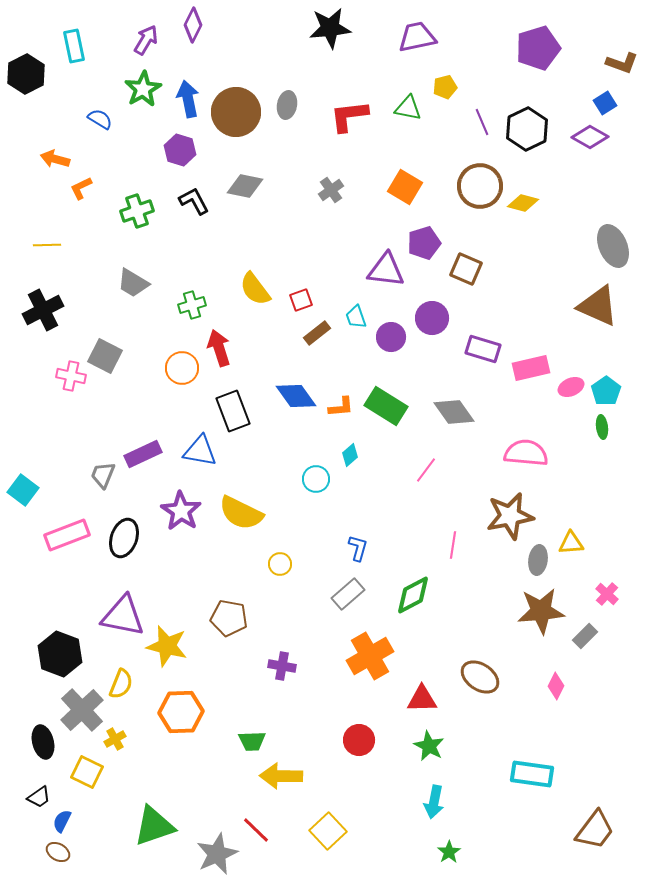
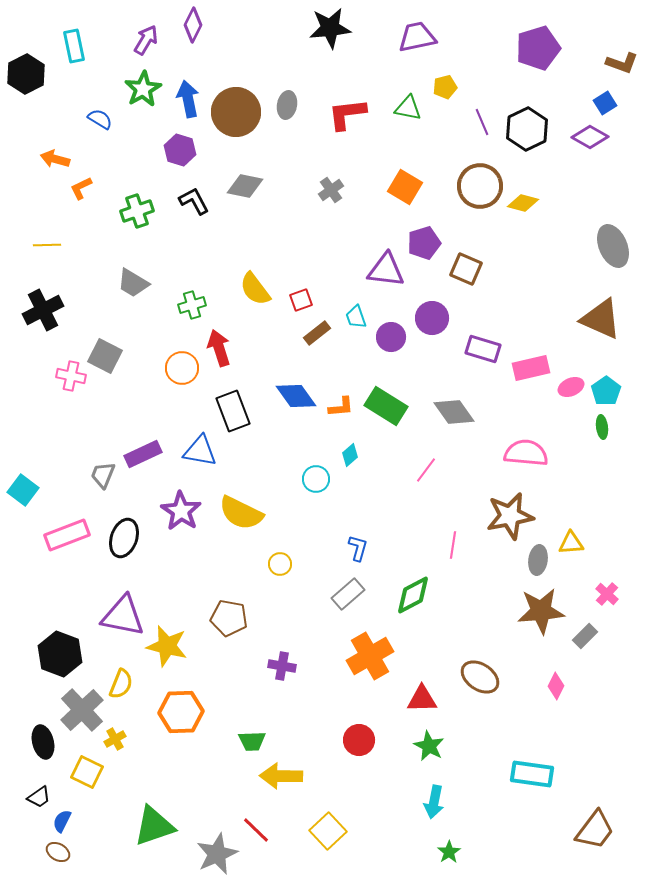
red L-shape at (349, 116): moved 2 px left, 2 px up
brown triangle at (598, 306): moved 3 px right, 13 px down
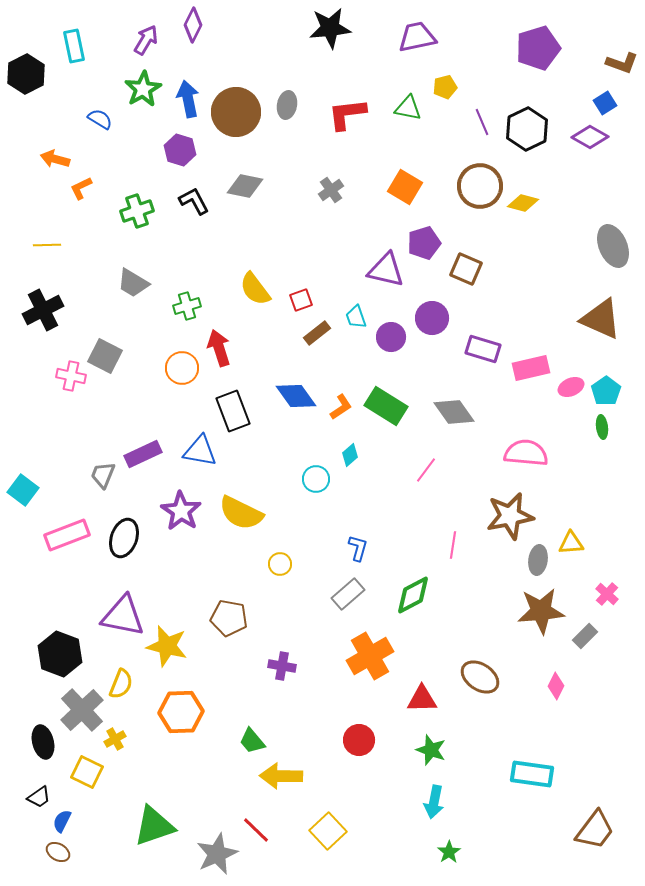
purple triangle at (386, 270): rotated 6 degrees clockwise
green cross at (192, 305): moved 5 px left, 1 px down
orange L-shape at (341, 407): rotated 28 degrees counterclockwise
green trapezoid at (252, 741): rotated 52 degrees clockwise
green star at (429, 746): moved 2 px right, 4 px down; rotated 8 degrees counterclockwise
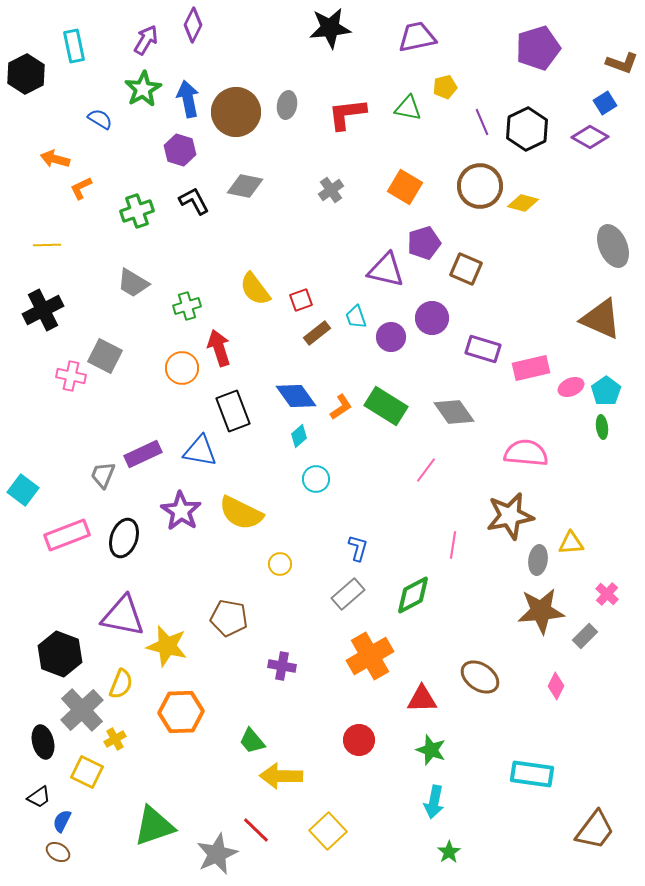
cyan diamond at (350, 455): moved 51 px left, 19 px up
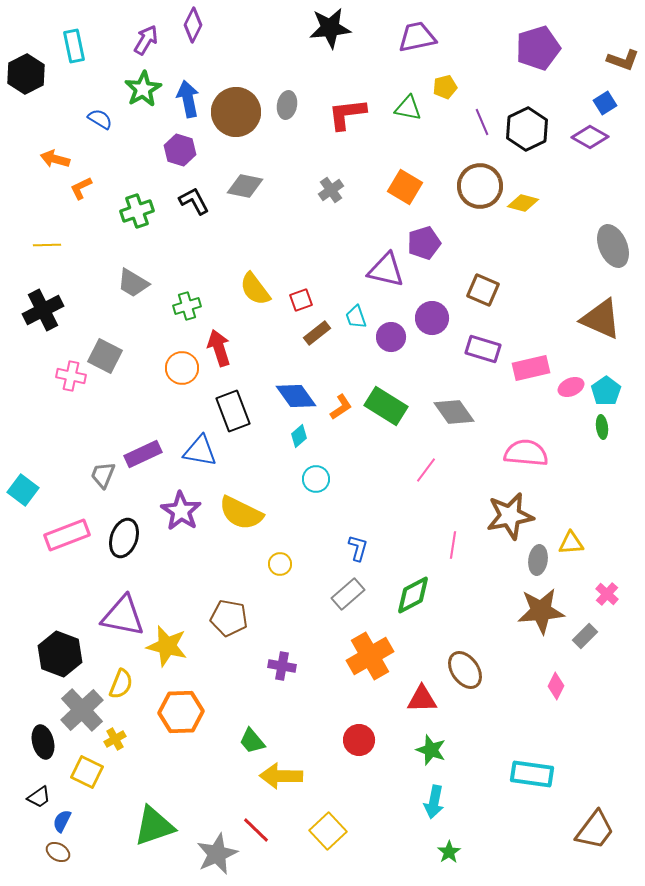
brown L-shape at (622, 63): moved 1 px right, 3 px up
brown square at (466, 269): moved 17 px right, 21 px down
brown ellipse at (480, 677): moved 15 px left, 7 px up; rotated 21 degrees clockwise
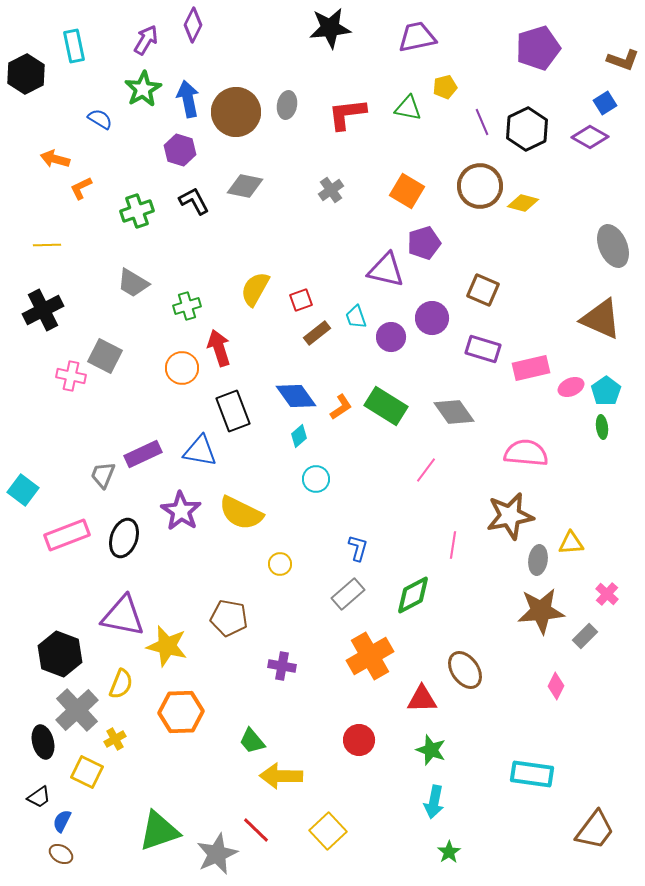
orange square at (405, 187): moved 2 px right, 4 px down
yellow semicircle at (255, 289): rotated 66 degrees clockwise
gray cross at (82, 710): moved 5 px left
green triangle at (154, 826): moved 5 px right, 5 px down
brown ellipse at (58, 852): moved 3 px right, 2 px down
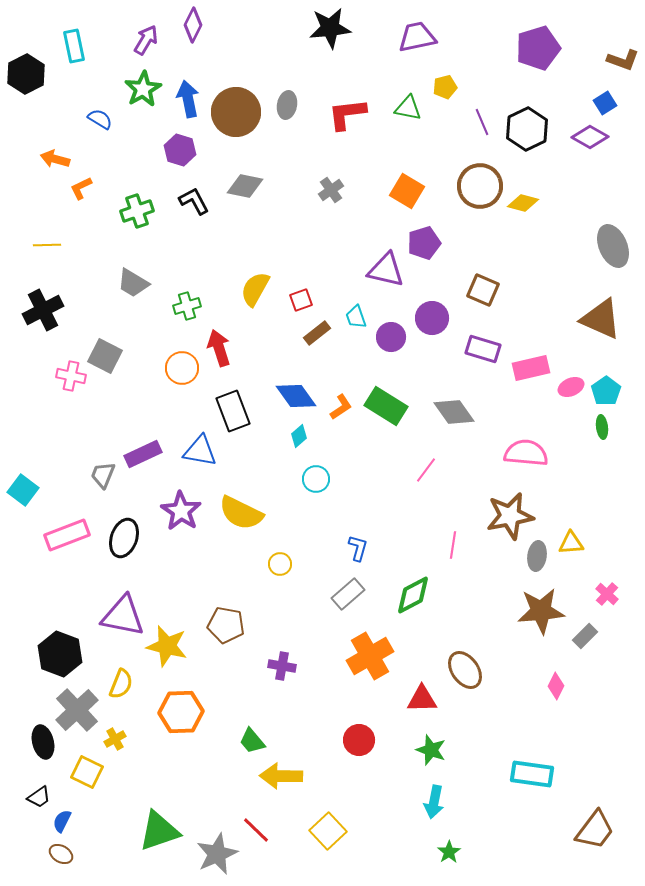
gray ellipse at (538, 560): moved 1 px left, 4 px up
brown pentagon at (229, 618): moved 3 px left, 7 px down
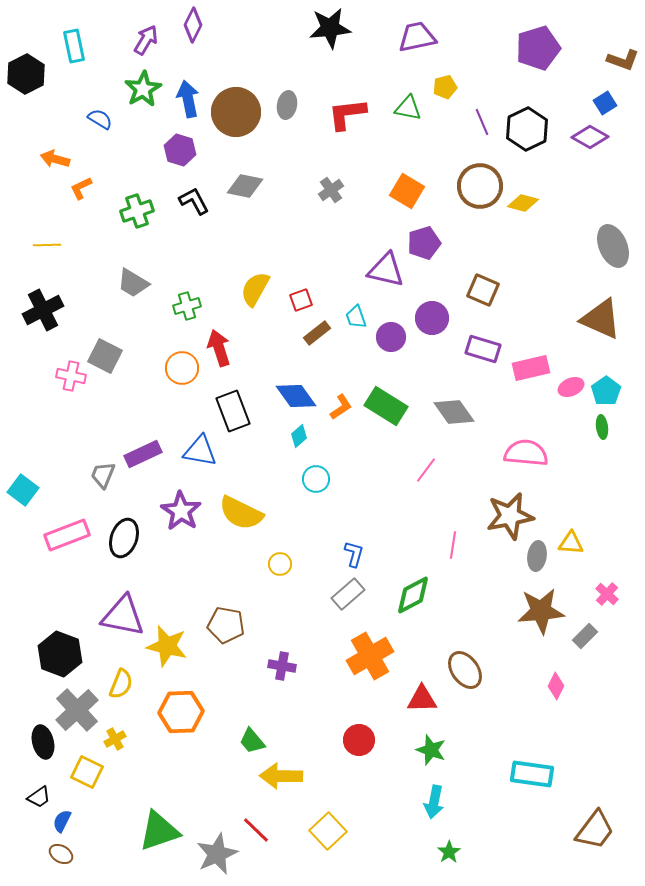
yellow triangle at (571, 543): rotated 8 degrees clockwise
blue L-shape at (358, 548): moved 4 px left, 6 px down
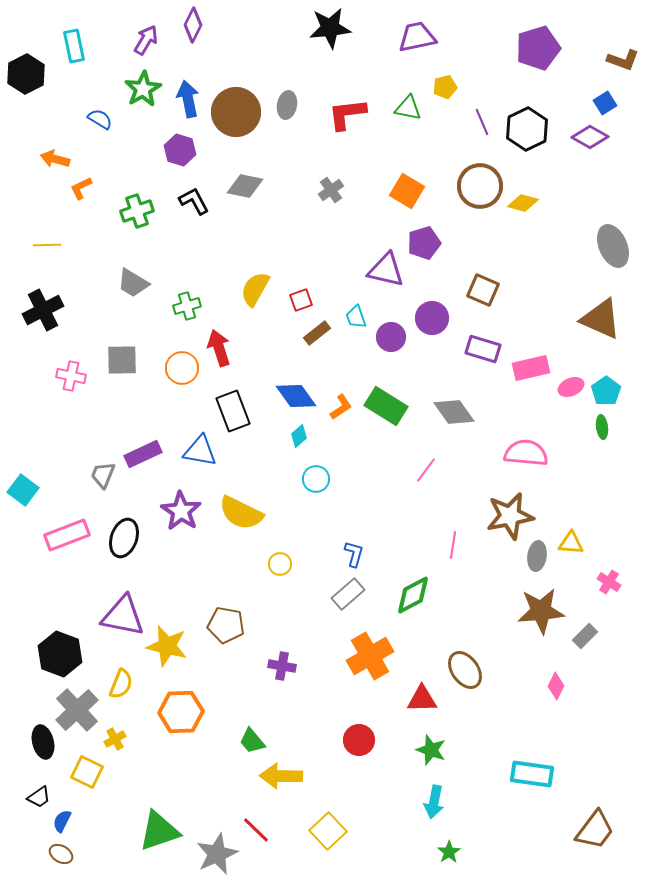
gray square at (105, 356): moved 17 px right, 4 px down; rotated 28 degrees counterclockwise
pink cross at (607, 594): moved 2 px right, 12 px up; rotated 10 degrees counterclockwise
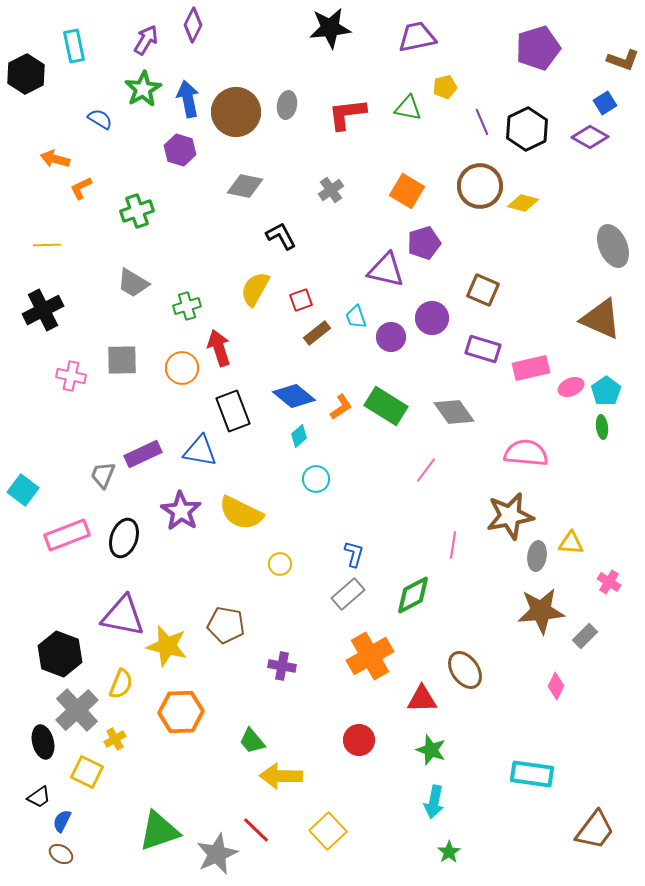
black L-shape at (194, 201): moved 87 px right, 35 px down
blue diamond at (296, 396): moved 2 px left; rotated 15 degrees counterclockwise
